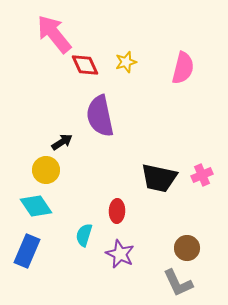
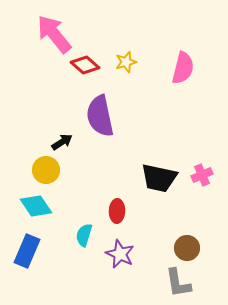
red diamond: rotated 24 degrees counterclockwise
gray L-shape: rotated 16 degrees clockwise
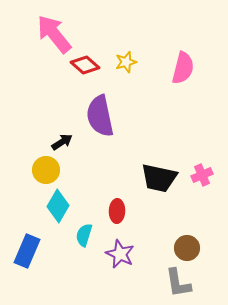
cyan diamond: moved 22 px right; rotated 64 degrees clockwise
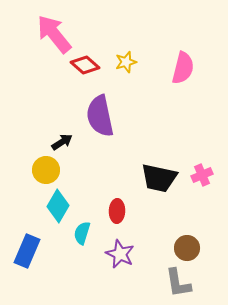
cyan semicircle: moved 2 px left, 2 px up
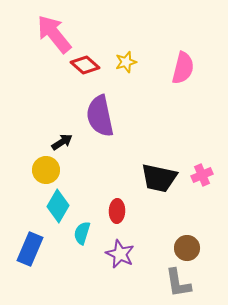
blue rectangle: moved 3 px right, 2 px up
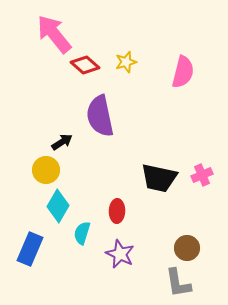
pink semicircle: moved 4 px down
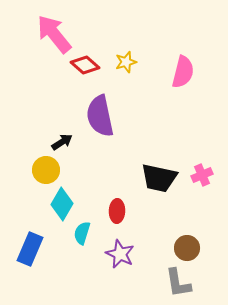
cyan diamond: moved 4 px right, 2 px up
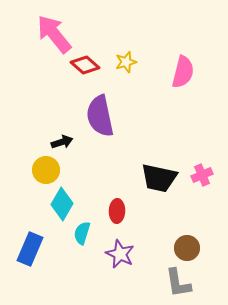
black arrow: rotated 15 degrees clockwise
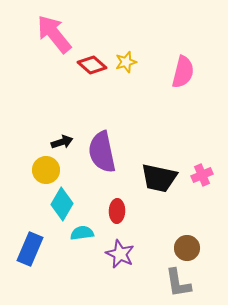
red diamond: moved 7 px right
purple semicircle: moved 2 px right, 36 px down
cyan semicircle: rotated 65 degrees clockwise
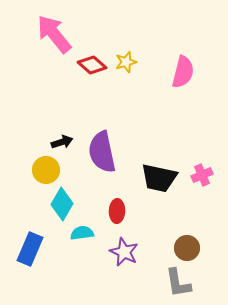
purple star: moved 4 px right, 2 px up
